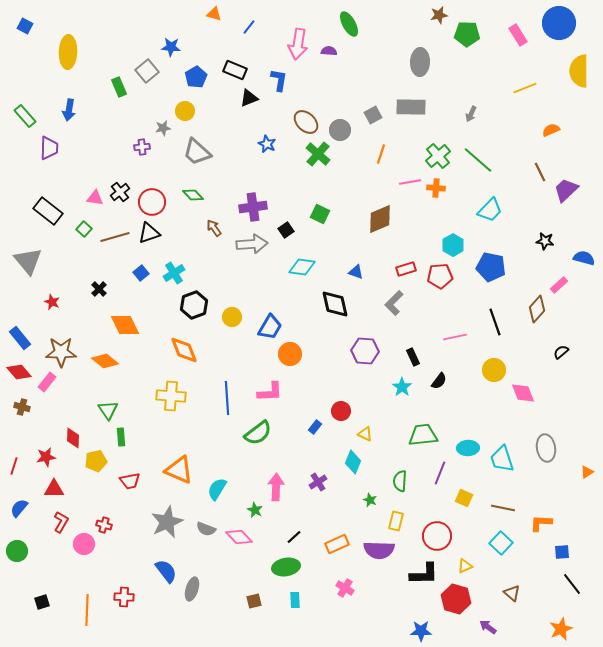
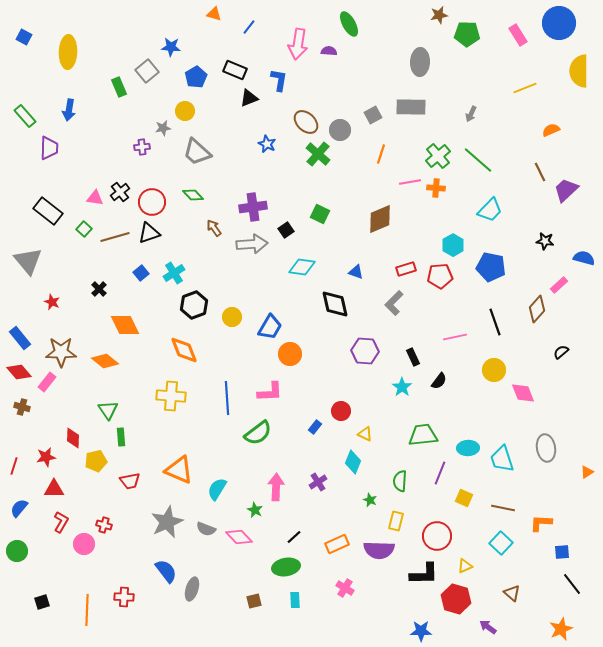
blue square at (25, 26): moved 1 px left, 11 px down
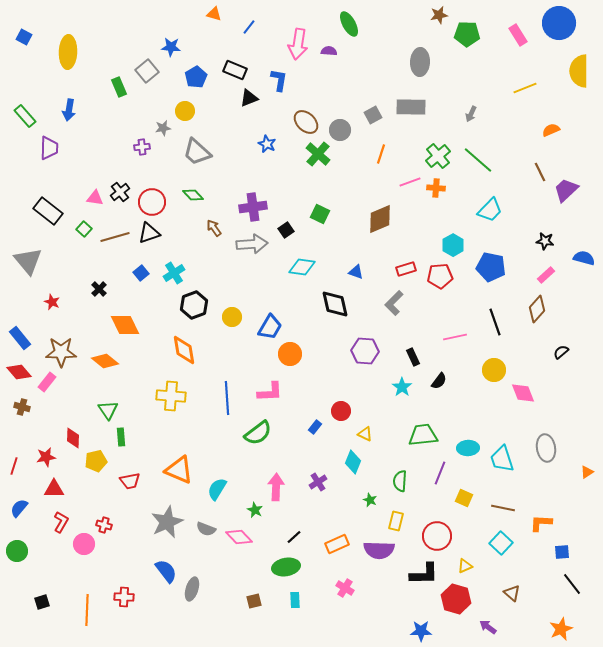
pink line at (410, 182): rotated 10 degrees counterclockwise
pink rectangle at (559, 285): moved 13 px left, 10 px up
orange diamond at (184, 350): rotated 12 degrees clockwise
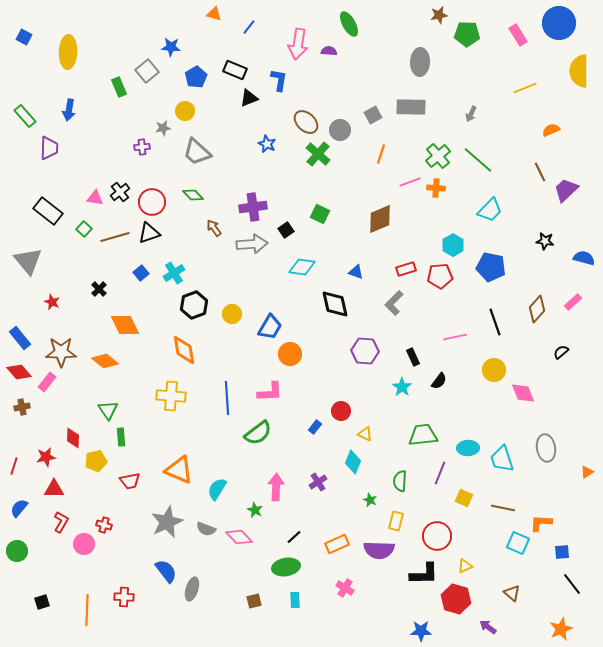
pink rectangle at (546, 275): moved 27 px right, 27 px down
yellow circle at (232, 317): moved 3 px up
brown cross at (22, 407): rotated 28 degrees counterclockwise
cyan square at (501, 543): moved 17 px right; rotated 20 degrees counterclockwise
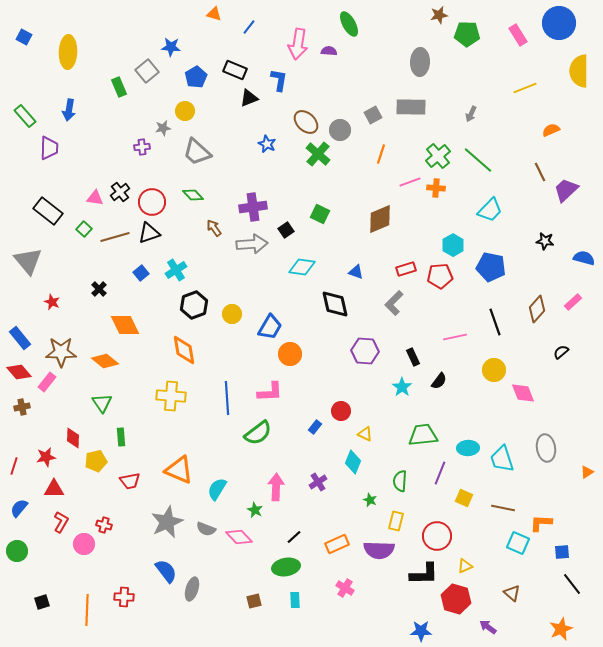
cyan cross at (174, 273): moved 2 px right, 3 px up
green triangle at (108, 410): moved 6 px left, 7 px up
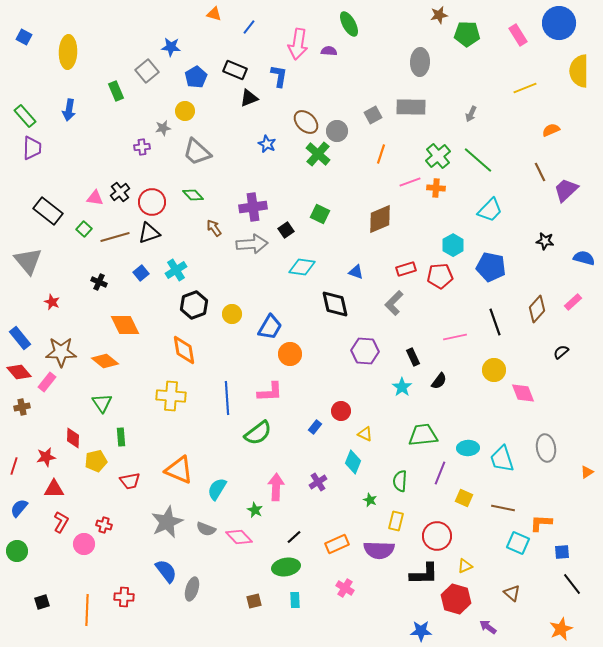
blue L-shape at (279, 80): moved 4 px up
green rectangle at (119, 87): moved 3 px left, 4 px down
gray circle at (340, 130): moved 3 px left, 1 px down
purple trapezoid at (49, 148): moved 17 px left
black cross at (99, 289): moved 7 px up; rotated 21 degrees counterclockwise
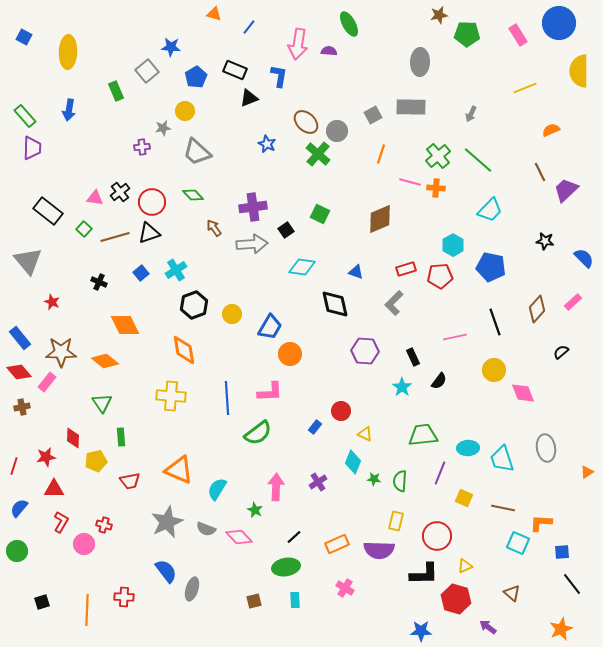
pink line at (410, 182): rotated 35 degrees clockwise
blue semicircle at (584, 258): rotated 30 degrees clockwise
green star at (370, 500): moved 4 px right, 21 px up; rotated 16 degrees counterclockwise
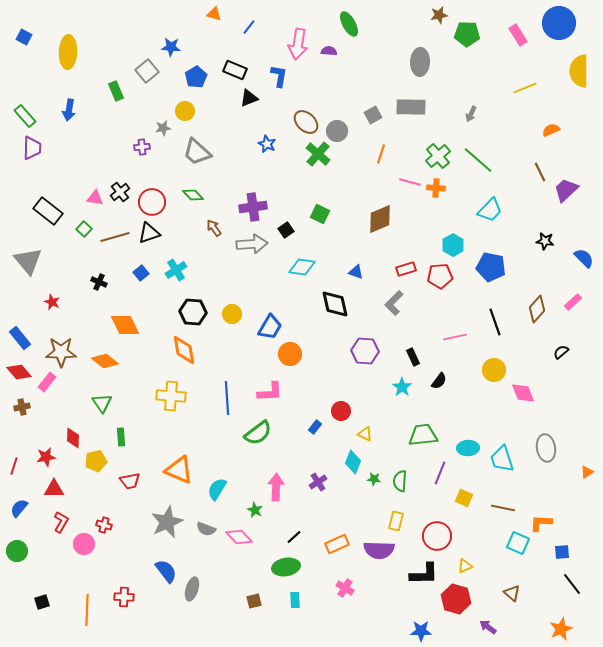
black hexagon at (194, 305): moved 1 px left, 7 px down; rotated 24 degrees clockwise
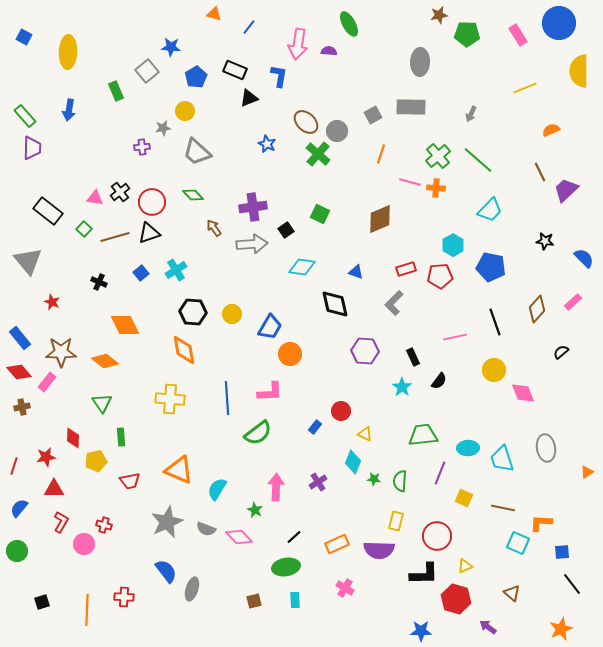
yellow cross at (171, 396): moved 1 px left, 3 px down
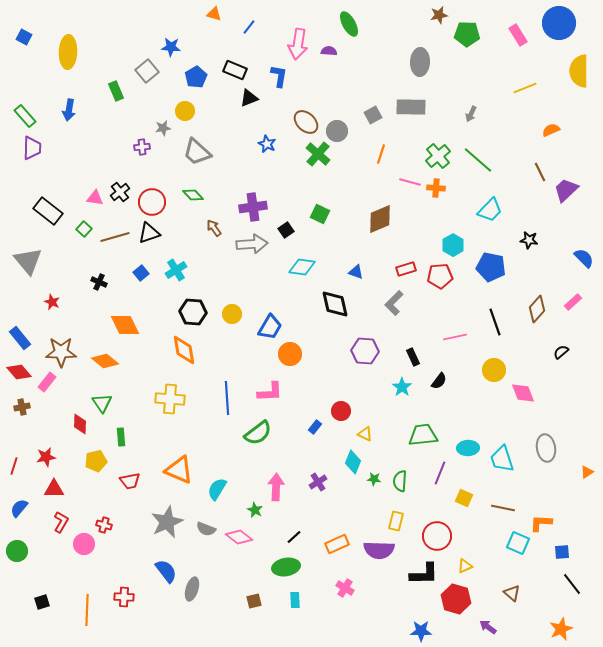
black star at (545, 241): moved 16 px left, 1 px up
red diamond at (73, 438): moved 7 px right, 14 px up
pink diamond at (239, 537): rotated 8 degrees counterclockwise
